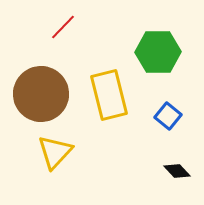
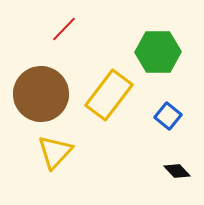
red line: moved 1 px right, 2 px down
yellow rectangle: rotated 51 degrees clockwise
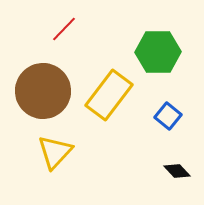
brown circle: moved 2 px right, 3 px up
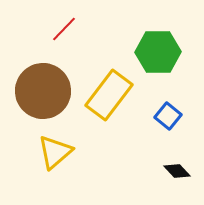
yellow triangle: rotated 6 degrees clockwise
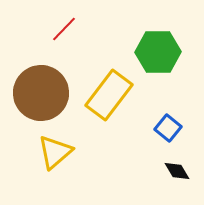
brown circle: moved 2 px left, 2 px down
blue square: moved 12 px down
black diamond: rotated 12 degrees clockwise
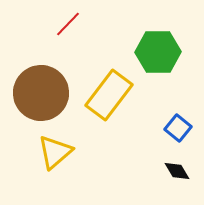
red line: moved 4 px right, 5 px up
blue square: moved 10 px right
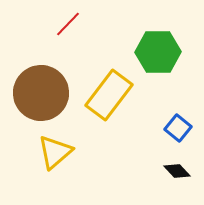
black diamond: rotated 12 degrees counterclockwise
